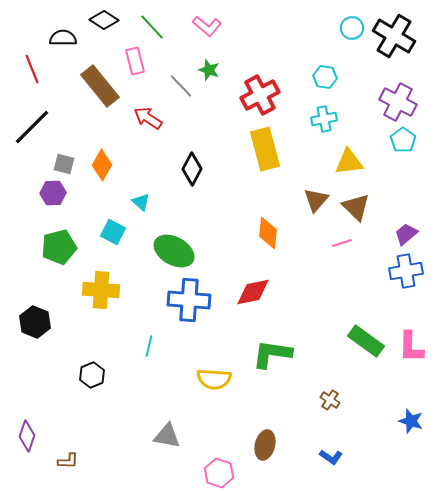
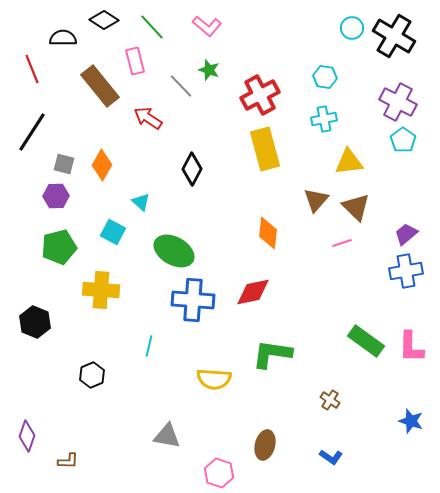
black line at (32, 127): moved 5 px down; rotated 12 degrees counterclockwise
purple hexagon at (53, 193): moved 3 px right, 3 px down
blue cross at (189, 300): moved 4 px right
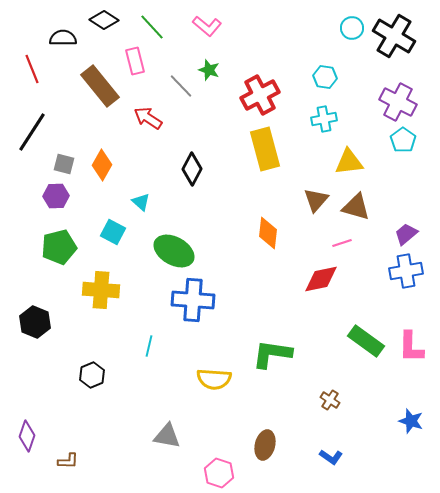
brown triangle at (356, 207): rotated 28 degrees counterclockwise
red diamond at (253, 292): moved 68 px right, 13 px up
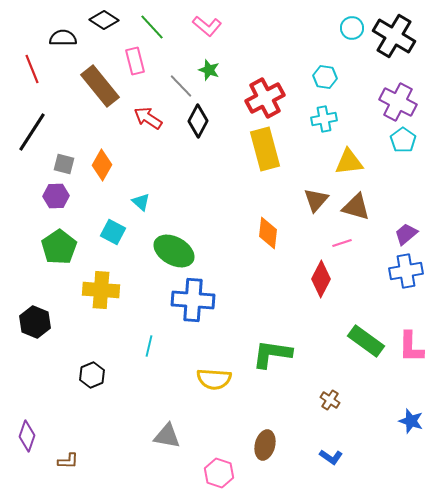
red cross at (260, 95): moved 5 px right, 3 px down
black diamond at (192, 169): moved 6 px right, 48 px up
green pentagon at (59, 247): rotated 20 degrees counterclockwise
red diamond at (321, 279): rotated 51 degrees counterclockwise
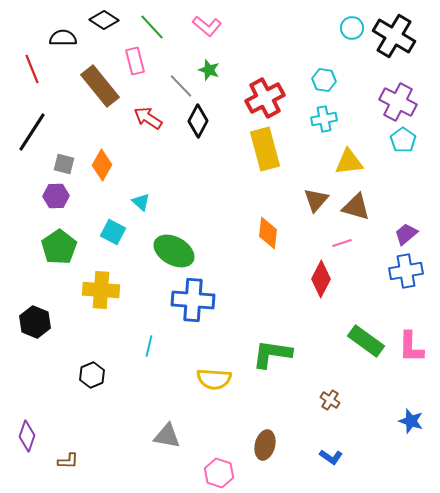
cyan hexagon at (325, 77): moved 1 px left, 3 px down
